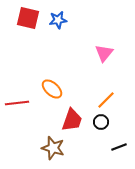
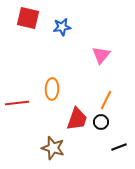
blue star: moved 4 px right, 7 px down
pink triangle: moved 3 px left, 2 px down
orange ellipse: rotated 50 degrees clockwise
orange line: rotated 18 degrees counterclockwise
red trapezoid: moved 5 px right, 1 px up
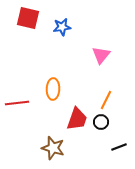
orange ellipse: moved 1 px right
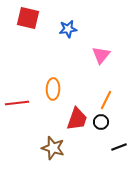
blue star: moved 6 px right, 2 px down
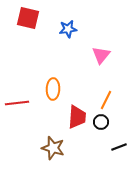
red trapezoid: moved 2 px up; rotated 15 degrees counterclockwise
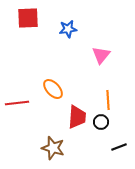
red square: rotated 15 degrees counterclockwise
orange ellipse: rotated 45 degrees counterclockwise
orange line: moved 2 px right; rotated 30 degrees counterclockwise
